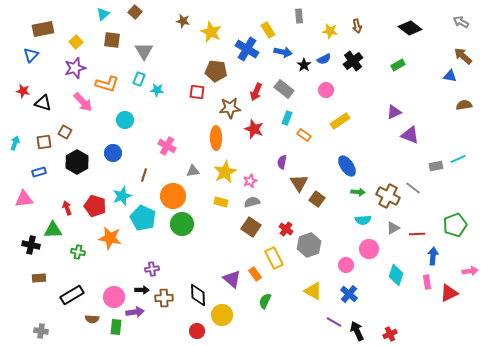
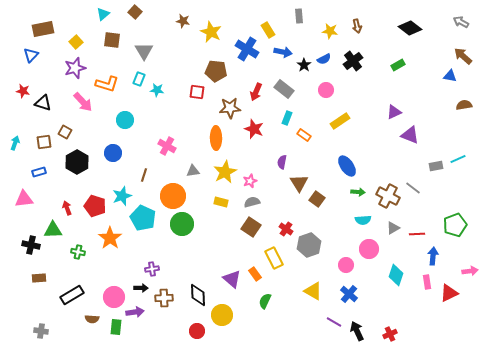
orange star at (110, 238): rotated 25 degrees clockwise
black arrow at (142, 290): moved 1 px left, 2 px up
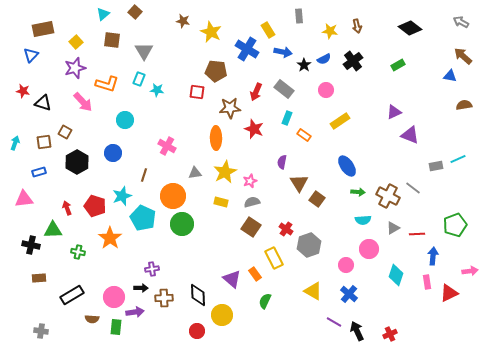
gray triangle at (193, 171): moved 2 px right, 2 px down
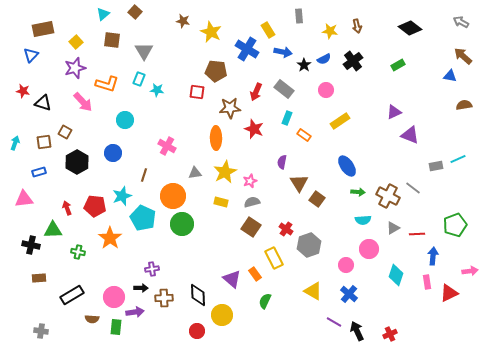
red pentagon at (95, 206): rotated 10 degrees counterclockwise
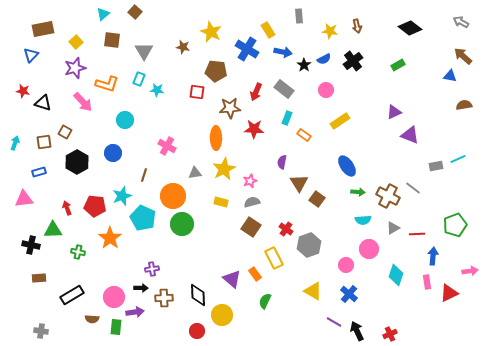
brown star at (183, 21): moved 26 px down
red star at (254, 129): rotated 18 degrees counterclockwise
yellow star at (225, 172): moved 1 px left, 3 px up
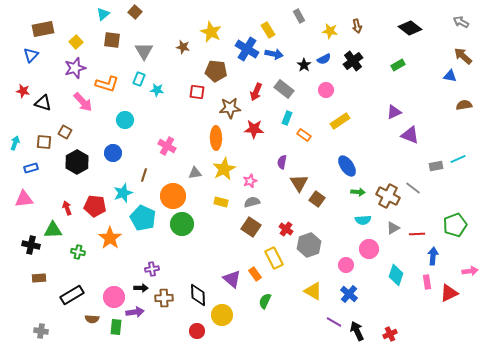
gray rectangle at (299, 16): rotated 24 degrees counterclockwise
blue arrow at (283, 52): moved 9 px left, 2 px down
brown square at (44, 142): rotated 14 degrees clockwise
blue rectangle at (39, 172): moved 8 px left, 4 px up
cyan star at (122, 196): moved 1 px right, 3 px up
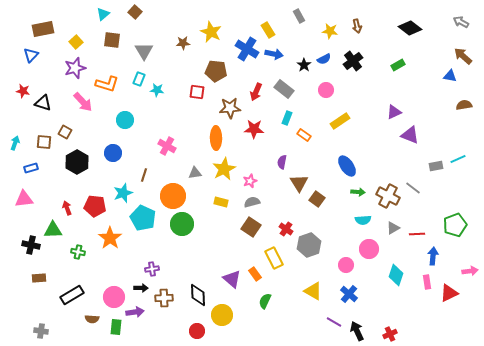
brown star at (183, 47): moved 4 px up; rotated 16 degrees counterclockwise
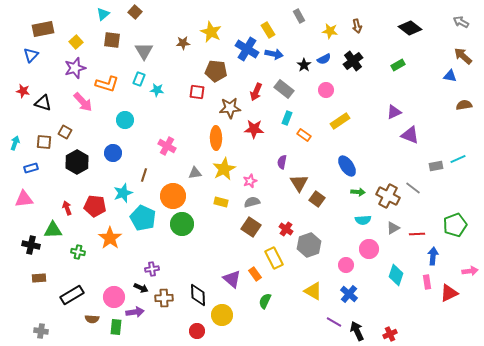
black arrow at (141, 288): rotated 24 degrees clockwise
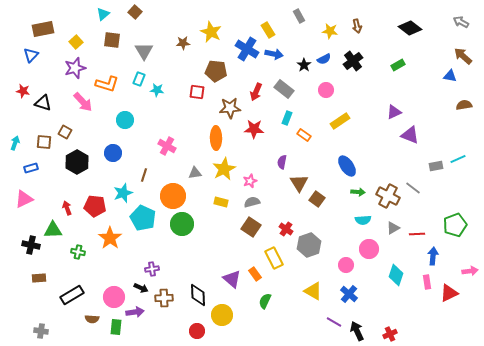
pink triangle at (24, 199): rotated 18 degrees counterclockwise
